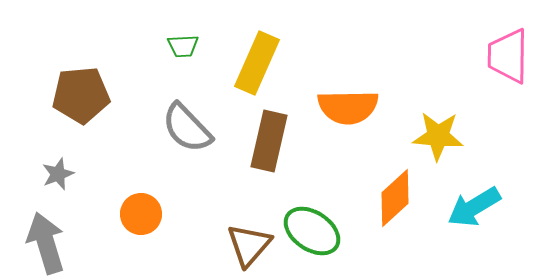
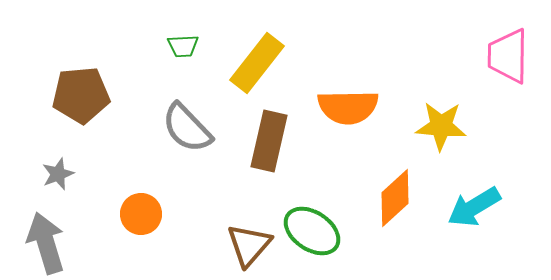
yellow rectangle: rotated 14 degrees clockwise
yellow star: moved 3 px right, 10 px up
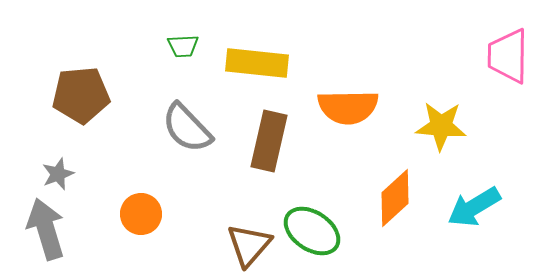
yellow rectangle: rotated 58 degrees clockwise
gray arrow: moved 14 px up
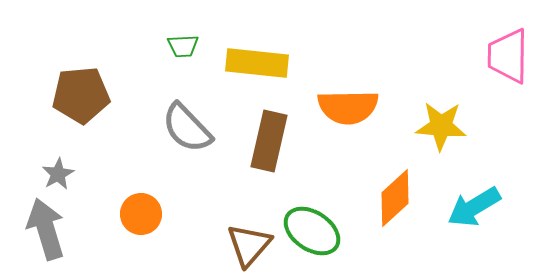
gray star: rotated 8 degrees counterclockwise
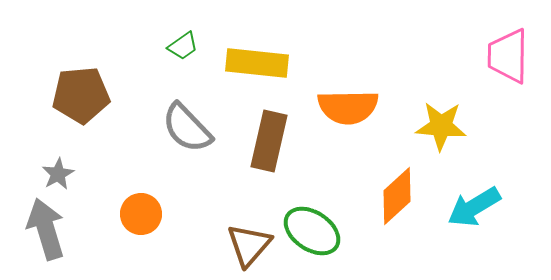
green trapezoid: rotated 32 degrees counterclockwise
orange diamond: moved 2 px right, 2 px up
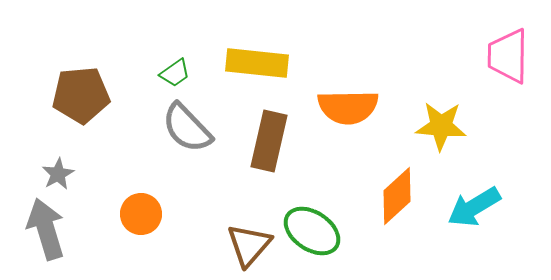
green trapezoid: moved 8 px left, 27 px down
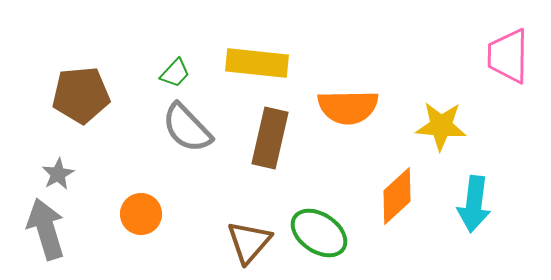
green trapezoid: rotated 12 degrees counterclockwise
brown rectangle: moved 1 px right, 3 px up
cyan arrow: moved 3 px up; rotated 52 degrees counterclockwise
green ellipse: moved 7 px right, 2 px down
brown triangle: moved 3 px up
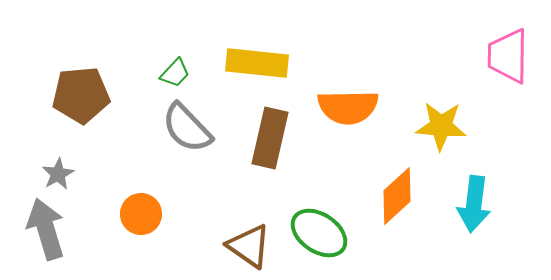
brown triangle: moved 4 px down; rotated 36 degrees counterclockwise
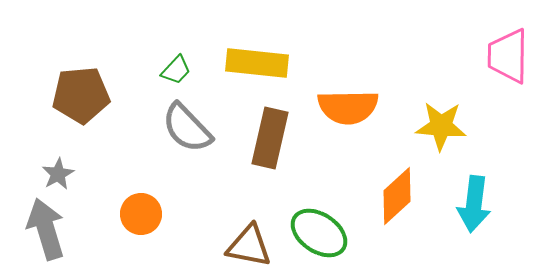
green trapezoid: moved 1 px right, 3 px up
brown triangle: rotated 24 degrees counterclockwise
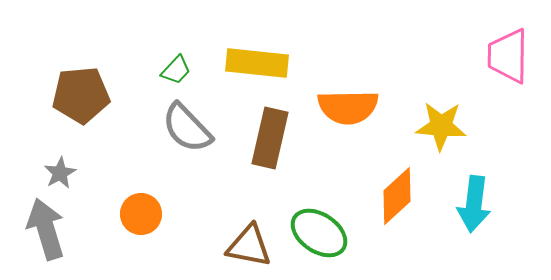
gray star: moved 2 px right, 1 px up
